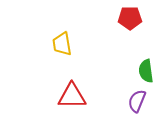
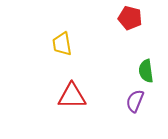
red pentagon: rotated 15 degrees clockwise
purple semicircle: moved 2 px left
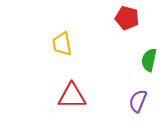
red pentagon: moved 3 px left
green semicircle: moved 3 px right, 11 px up; rotated 20 degrees clockwise
purple semicircle: moved 3 px right
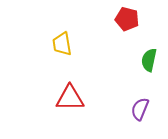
red pentagon: moved 1 px down
red triangle: moved 2 px left, 2 px down
purple semicircle: moved 2 px right, 8 px down
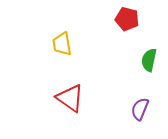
red triangle: rotated 36 degrees clockwise
